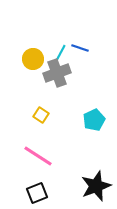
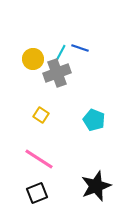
cyan pentagon: rotated 25 degrees counterclockwise
pink line: moved 1 px right, 3 px down
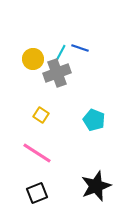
pink line: moved 2 px left, 6 px up
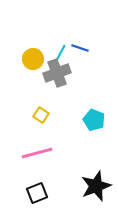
pink line: rotated 48 degrees counterclockwise
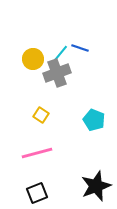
cyan line: rotated 12 degrees clockwise
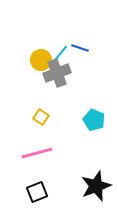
yellow circle: moved 8 px right, 1 px down
yellow square: moved 2 px down
black square: moved 1 px up
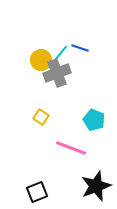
pink line: moved 34 px right, 5 px up; rotated 36 degrees clockwise
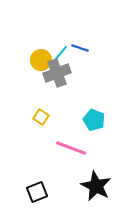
black star: rotated 24 degrees counterclockwise
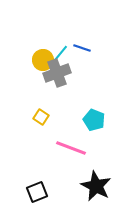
blue line: moved 2 px right
yellow circle: moved 2 px right
